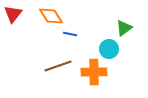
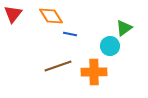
cyan circle: moved 1 px right, 3 px up
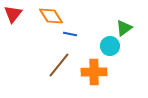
brown line: moved 1 px right, 1 px up; rotated 32 degrees counterclockwise
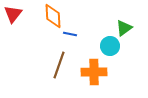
orange diamond: moved 2 px right; rotated 30 degrees clockwise
brown line: rotated 20 degrees counterclockwise
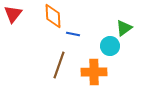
blue line: moved 3 px right
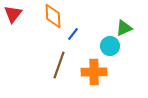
green triangle: rotated 12 degrees clockwise
blue line: rotated 64 degrees counterclockwise
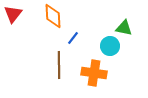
green triangle: rotated 36 degrees clockwise
blue line: moved 4 px down
brown line: rotated 20 degrees counterclockwise
orange cross: moved 1 px down; rotated 10 degrees clockwise
